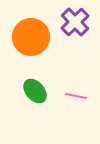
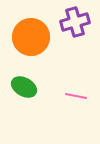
purple cross: rotated 28 degrees clockwise
green ellipse: moved 11 px left, 4 px up; rotated 20 degrees counterclockwise
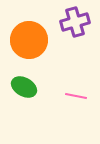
orange circle: moved 2 px left, 3 px down
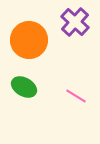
purple cross: rotated 32 degrees counterclockwise
pink line: rotated 20 degrees clockwise
